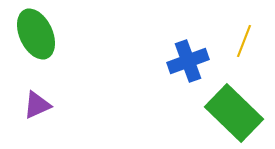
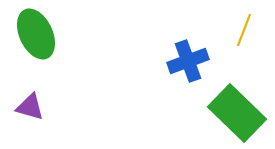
yellow line: moved 11 px up
purple triangle: moved 7 px left, 2 px down; rotated 40 degrees clockwise
green rectangle: moved 3 px right
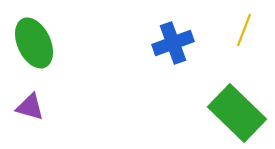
green ellipse: moved 2 px left, 9 px down
blue cross: moved 15 px left, 18 px up
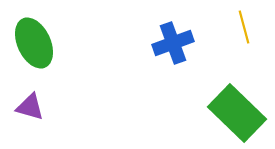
yellow line: moved 3 px up; rotated 36 degrees counterclockwise
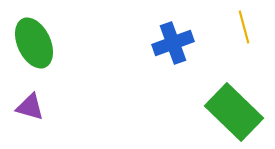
green rectangle: moved 3 px left, 1 px up
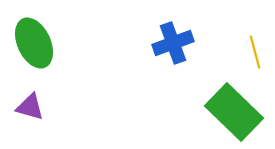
yellow line: moved 11 px right, 25 px down
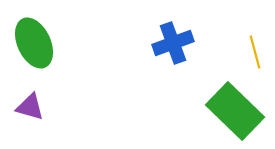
green rectangle: moved 1 px right, 1 px up
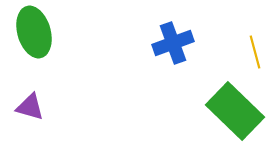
green ellipse: moved 11 px up; rotated 9 degrees clockwise
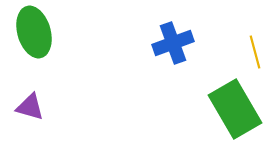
green rectangle: moved 2 px up; rotated 16 degrees clockwise
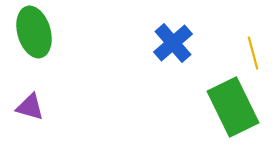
blue cross: rotated 21 degrees counterclockwise
yellow line: moved 2 px left, 1 px down
green rectangle: moved 2 px left, 2 px up; rotated 4 degrees clockwise
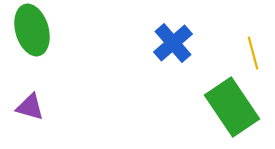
green ellipse: moved 2 px left, 2 px up
green rectangle: moved 1 px left; rotated 8 degrees counterclockwise
